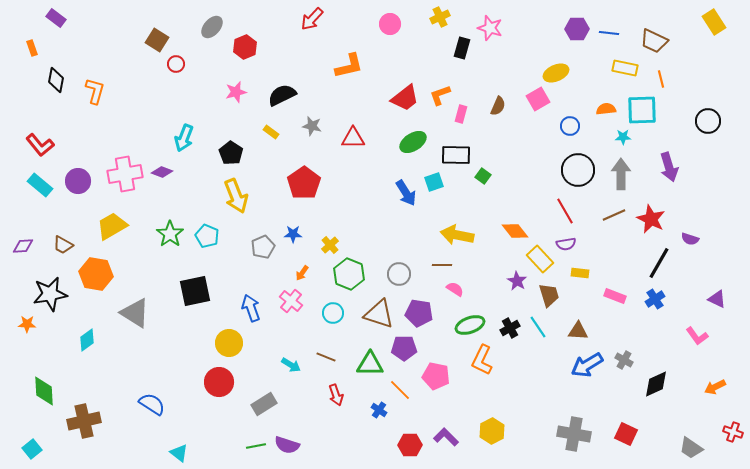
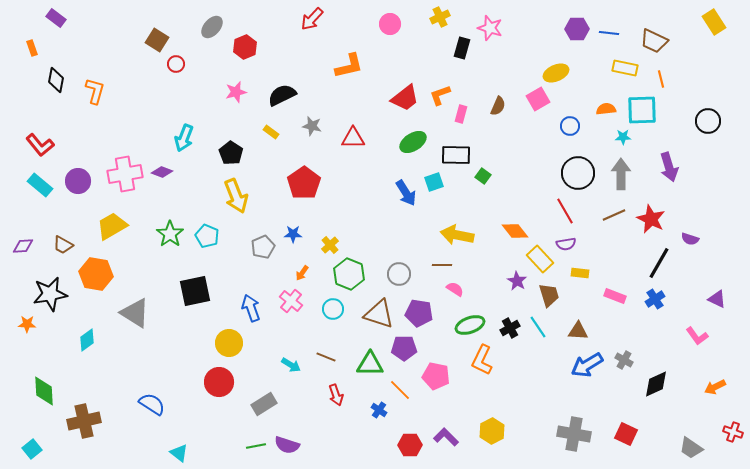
black circle at (578, 170): moved 3 px down
cyan circle at (333, 313): moved 4 px up
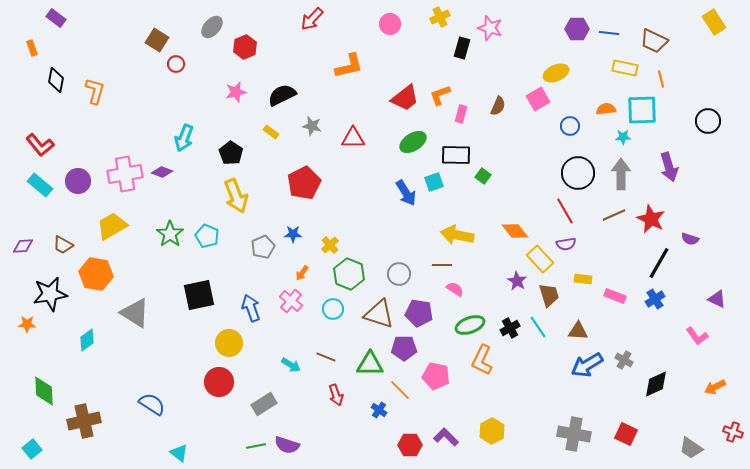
red pentagon at (304, 183): rotated 8 degrees clockwise
yellow rectangle at (580, 273): moved 3 px right, 6 px down
black square at (195, 291): moved 4 px right, 4 px down
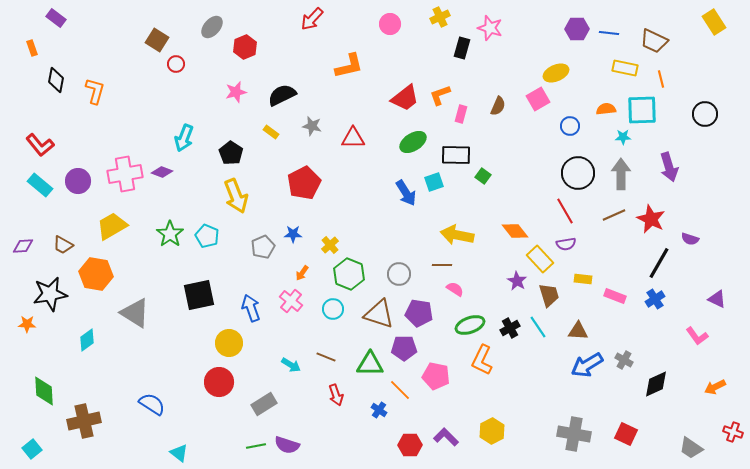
black circle at (708, 121): moved 3 px left, 7 px up
